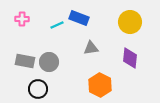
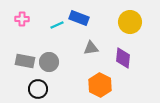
purple diamond: moved 7 px left
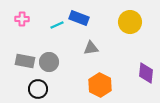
purple diamond: moved 23 px right, 15 px down
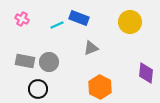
pink cross: rotated 24 degrees clockwise
gray triangle: rotated 14 degrees counterclockwise
orange hexagon: moved 2 px down
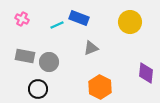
gray rectangle: moved 5 px up
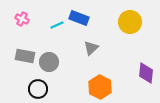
gray triangle: rotated 21 degrees counterclockwise
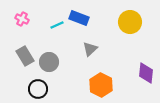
gray triangle: moved 1 px left, 1 px down
gray rectangle: rotated 48 degrees clockwise
orange hexagon: moved 1 px right, 2 px up
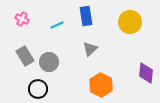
blue rectangle: moved 7 px right, 2 px up; rotated 60 degrees clockwise
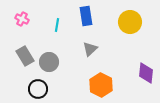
cyan line: rotated 56 degrees counterclockwise
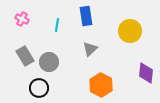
yellow circle: moved 9 px down
black circle: moved 1 px right, 1 px up
